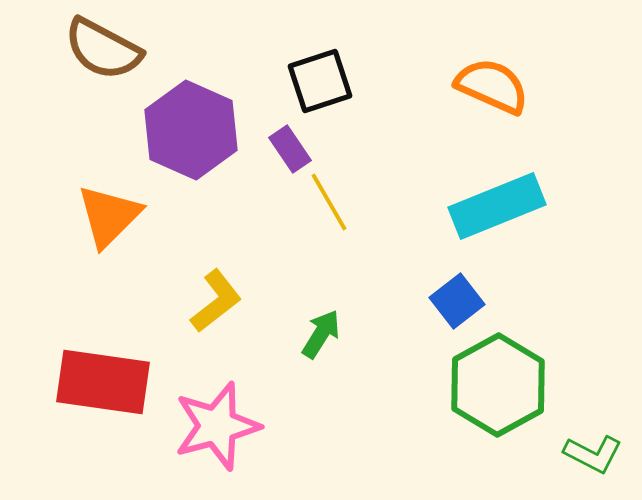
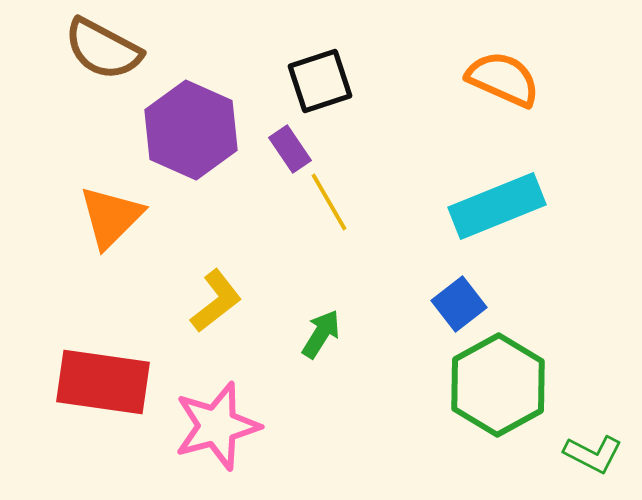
orange semicircle: moved 11 px right, 7 px up
orange triangle: moved 2 px right, 1 px down
blue square: moved 2 px right, 3 px down
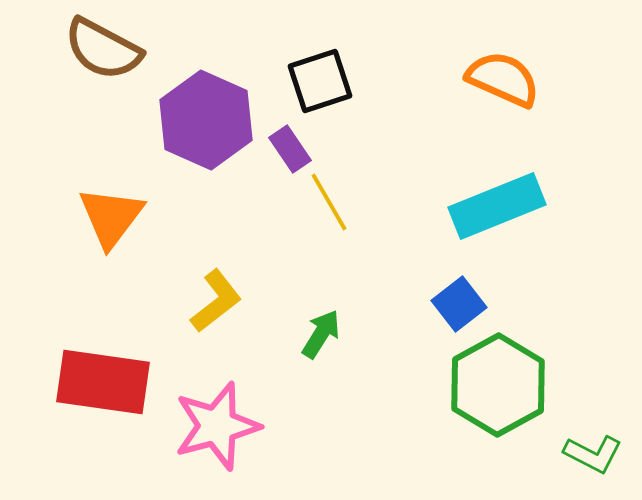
purple hexagon: moved 15 px right, 10 px up
orange triangle: rotated 8 degrees counterclockwise
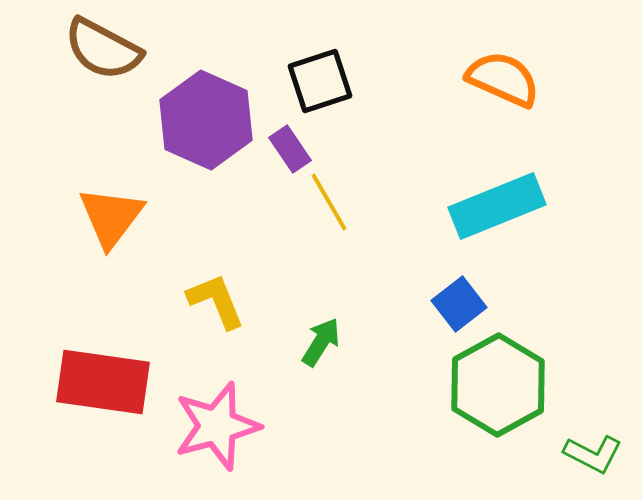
yellow L-shape: rotated 74 degrees counterclockwise
green arrow: moved 8 px down
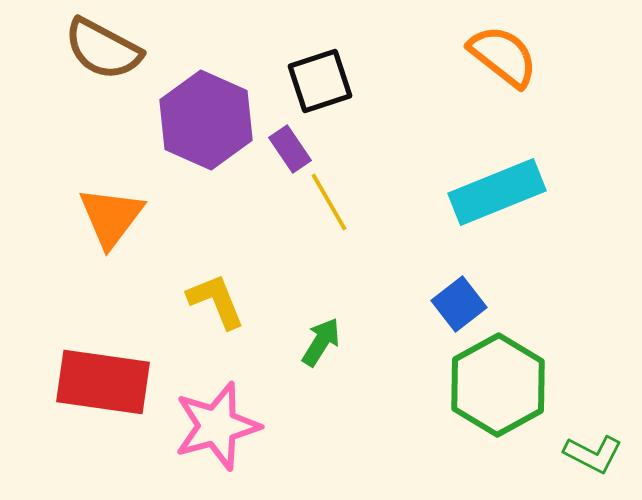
orange semicircle: moved 23 px up; rotated 14 degrees clockwise
cyan rectangle: moved 14 px up
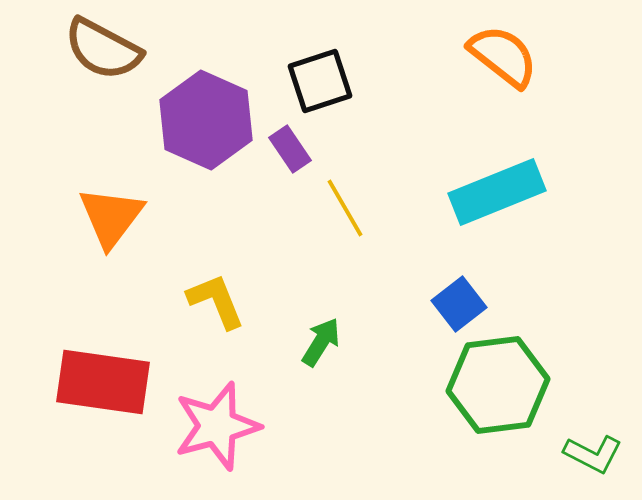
yellow line: moved 16 px right, 6 px down
green hexagon: rotated 22 degrees clockwise
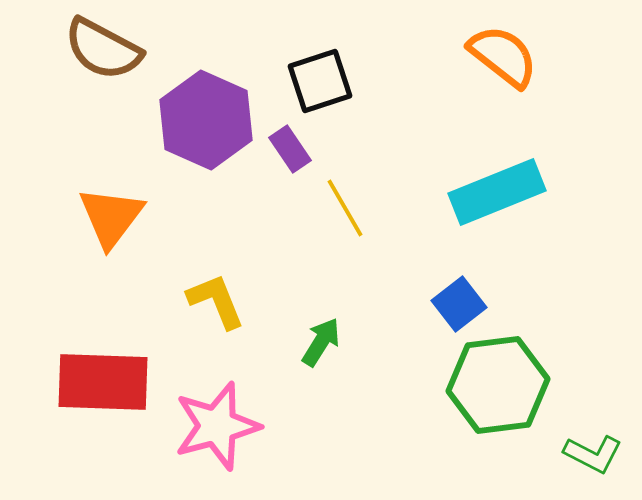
red rectangle: rotated 6 degrees counterclockwise
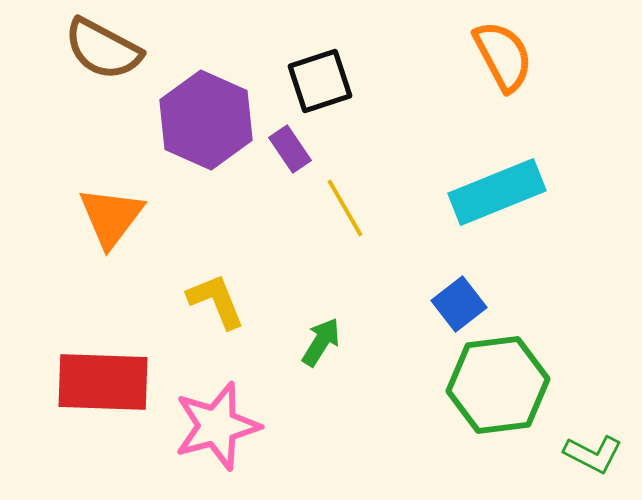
orange semicircle: rotated 24 degrees clockwise
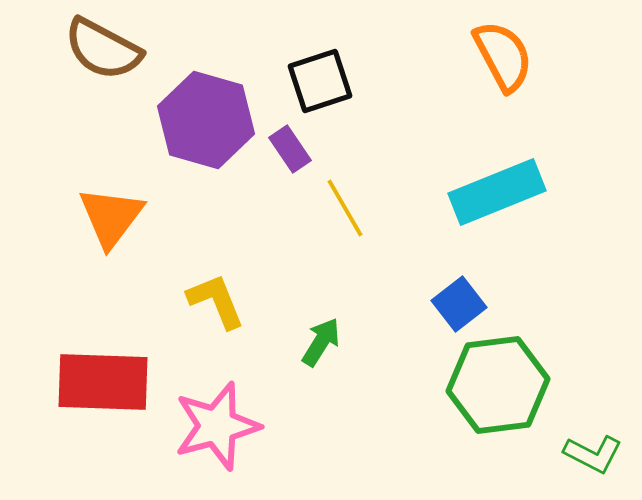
purple hexagon: rotated 8 degrees counterclockwise
